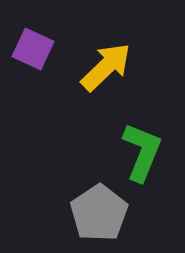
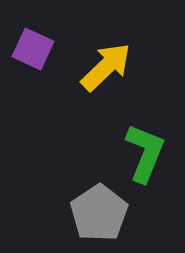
green L-shape: moved 3 px right, 1 px down
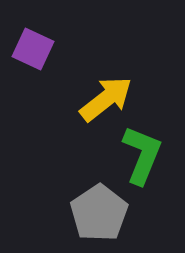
yellow arrow: moved 32 px down; rotated 6 degrees clockwise
green L-shape: moved 3 px left, 2 px down
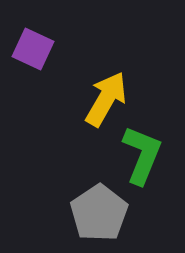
yellow arrow: rotated 22 degrees counterclockwise
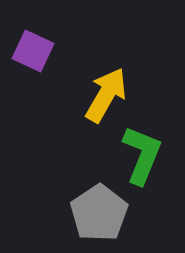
purple square: moved 2 px down
yellow arrow: moved 4 px up
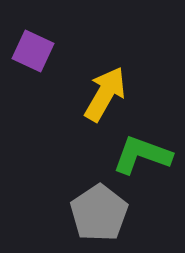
yellow arrow: moved 1 px left, 1 px up
green L-shape: rotated 92 degrees counterclockwise
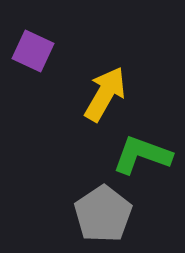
gray pentagon: moved 4 px right, 1 px down
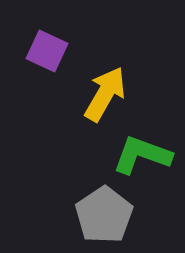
purple square: moved 14 px right
gray pentagon: moved 1 px right, 1 px down
